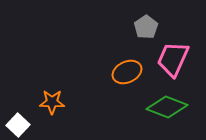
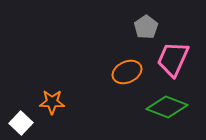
white square: moved 3 px right, 2 px up
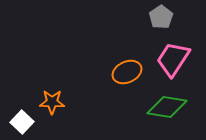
gray pentagon: moved 15 px right, 10 px up
pink trapezoid: rotated 9 degrees clockwise
green diamond: rotated 12 degrees counterclockwise
white square: moved 1 px right, 1 px up
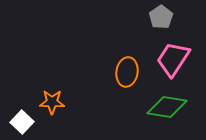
orange ellipse: rotated 56 degrees counterclockwise
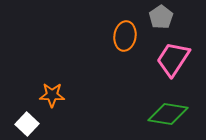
orange ellipse: moved 2 px left, 36 px up
orange star: moved 7 px up
green diamond: moved 1 px right, 7 px down
white square: moved 5 px right, 2 px down
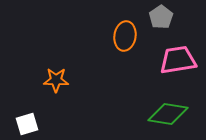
pink trapezoid: moved 5 px right, 1 px down; rotated 48 degrees clockwise
orange star: moved 4 px right, 15 px up
white square: rotated 30 degrees clockwise
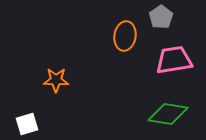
pink trapezoid: moved 4 px left
